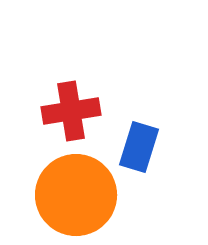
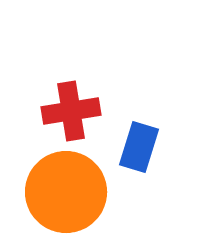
orange circle: moved 10 px left, 3 px up
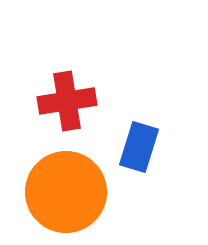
red cross: moved 4 px left, 10 px up
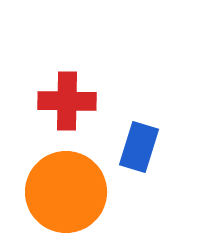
red cross: rotated 10 degrees clockwise
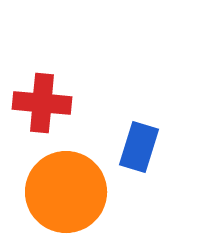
red cross: moved 25 px left, 2 px down; rotated 4 degrees clockwise
